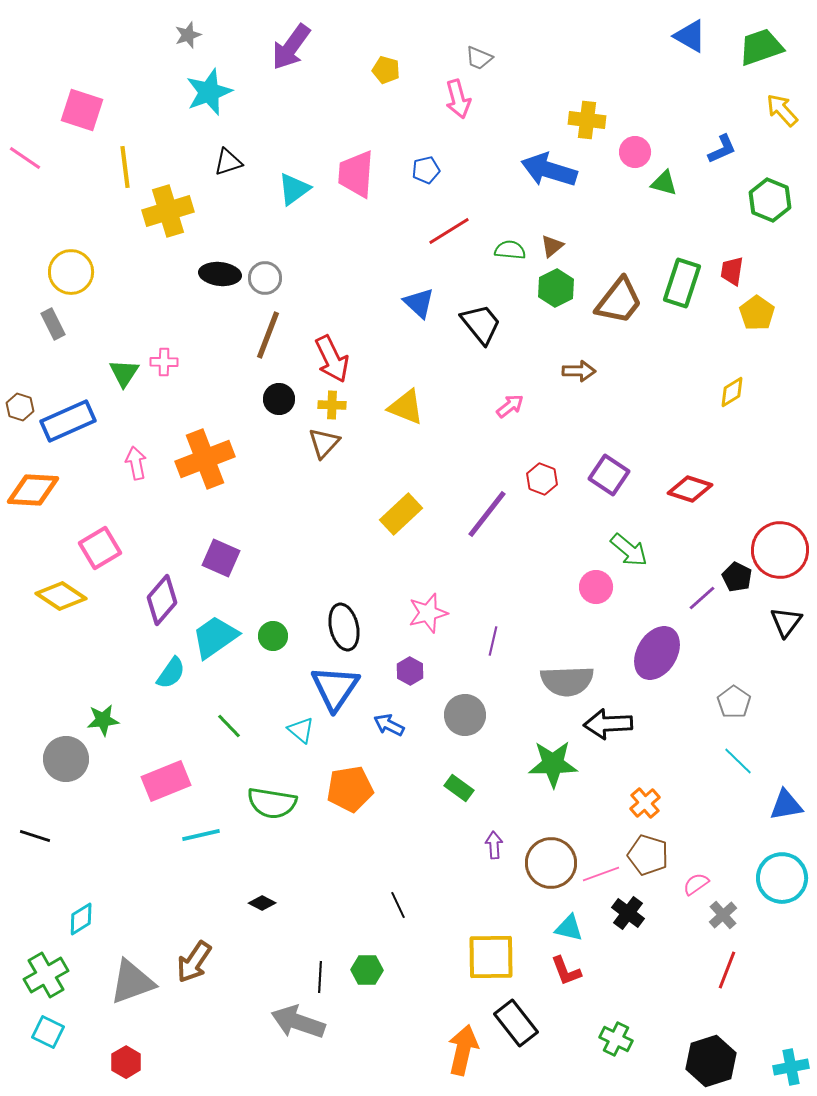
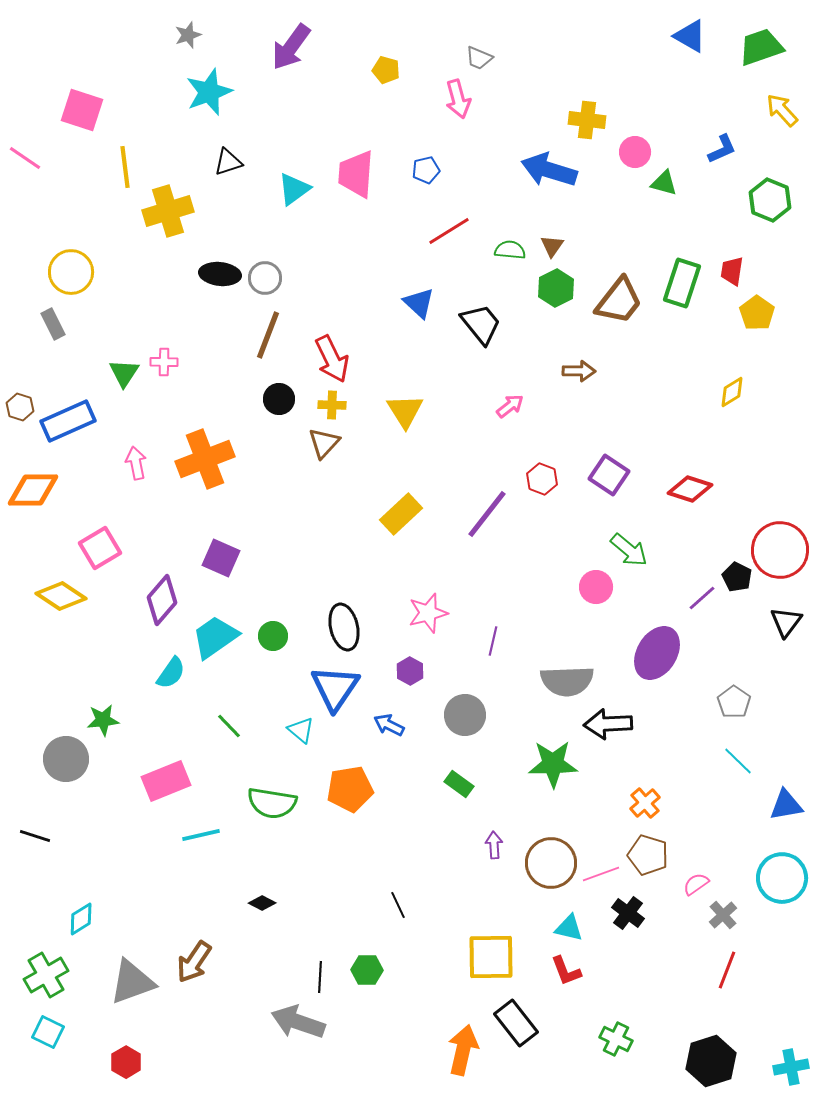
brown triangle at (552, 246): rotated 15 degrees counterclockwise
yellow triangle at (406, 407): moved 1 px left, 4 px down; rotated 36 degrees clockwise
orange diamond at (33, 490): rotated 4 degrees counterclockwise
green rectangle at (459, 788): moved 4 px up
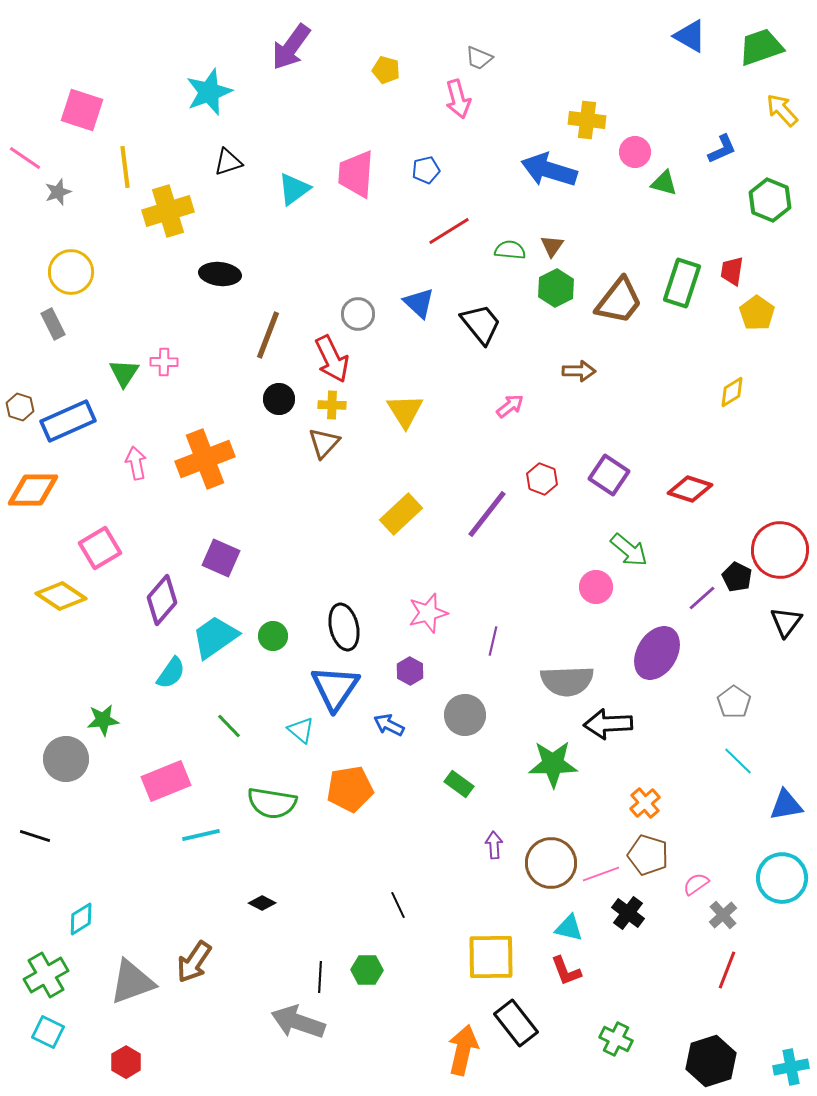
gray star at (188, 35): moved 130 px left, 157 px down
gray circle at (265, 278): moved 93 px right, 36 px down
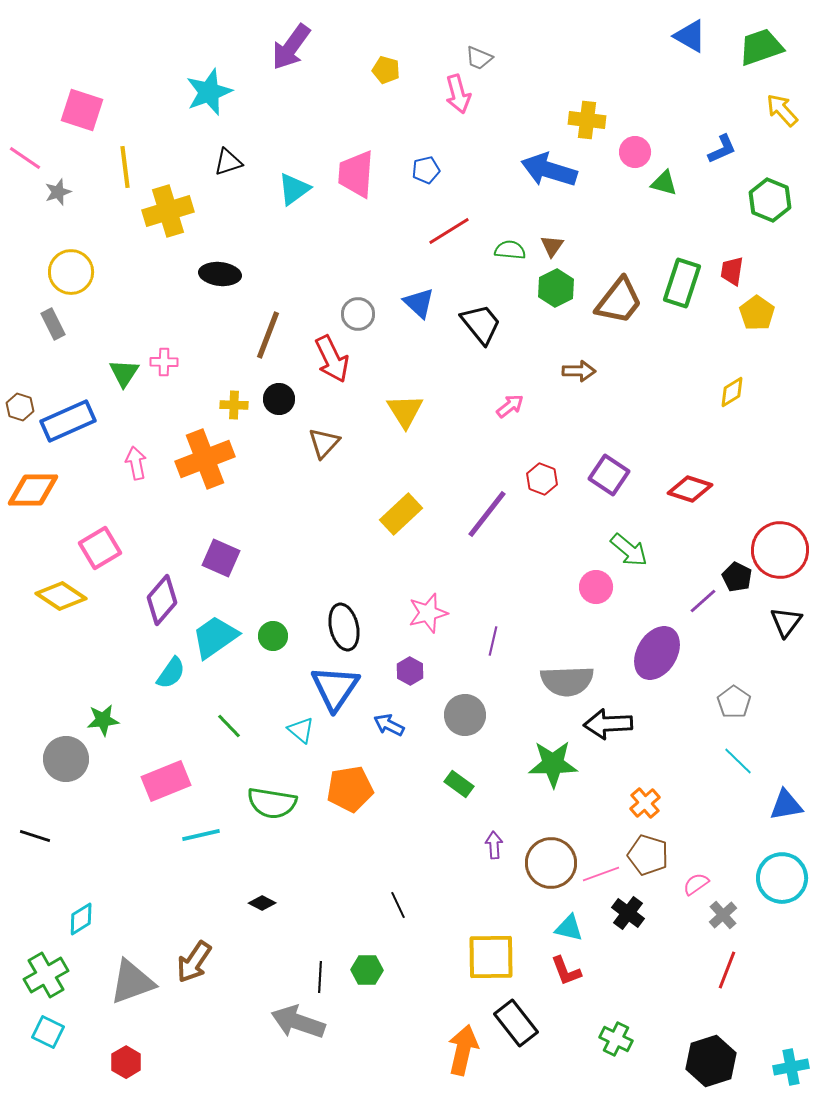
pink arrow at (458, 99): moved 5 px up
yellow cross at (332, 405): moved 98 px left
purple line at (702, 598): moved 1 px right, 3 px down
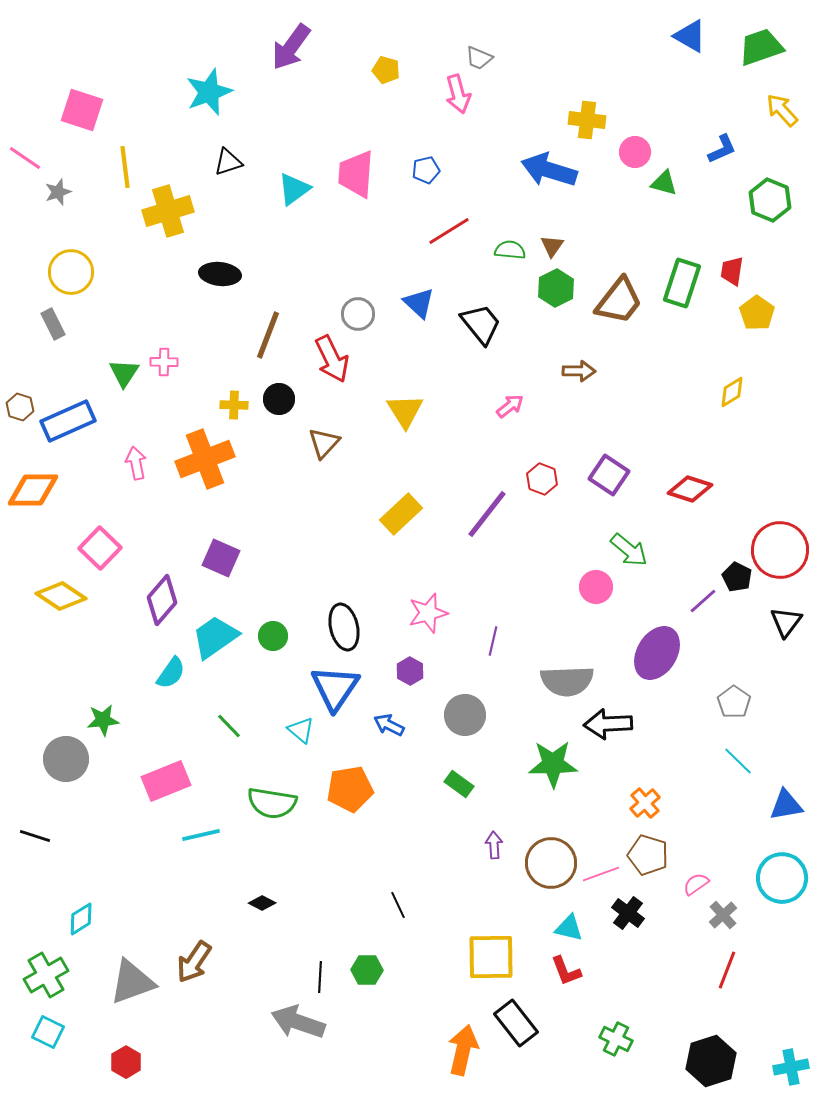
pink square at (100, 548): rotated 15 degrees counterclockwise
